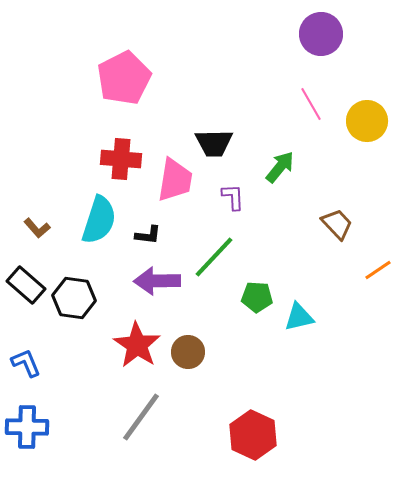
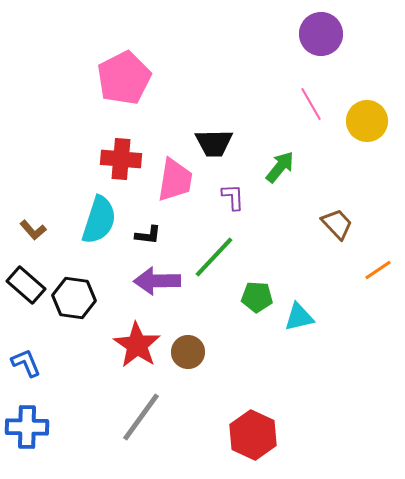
brown L-shape: moved 4 px left, 2 px down
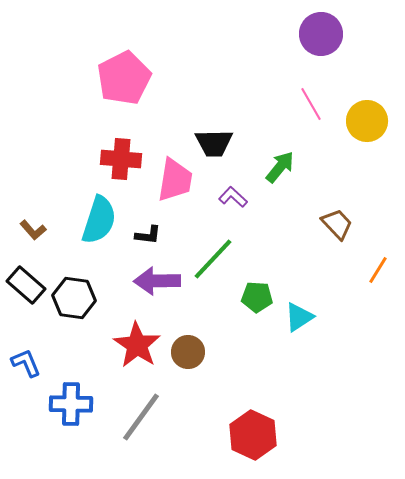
purple L-shape: rotated 44 degrees counterclockwise
green line: moved 1 px left, 2 px down
orange line: rotated 24 degrees counterclockwise
cyan triangle: rotated 20 degrees counterclockwise
blue cross: moved 44 px right, 23 px up
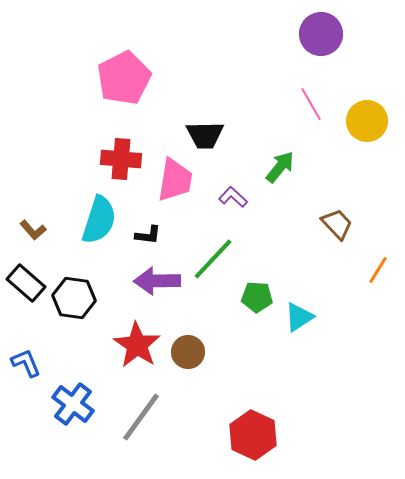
black trapezoid: moved 9 px left, 8 px up
black rectangle: moved 2 px up
blue cross: moved 2 px right; rotated 36 degrees clockwise
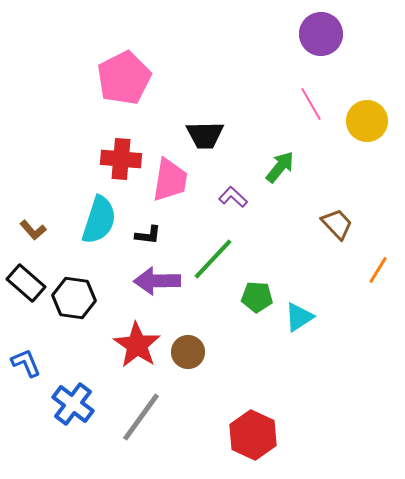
pink trapezoid: moved 5 px left
